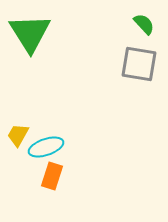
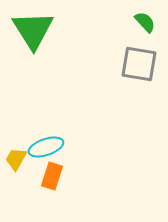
green semicircle: moved 1 px right, 2 px up
green triangle: moved 3 px right, 3 px up
yellow trapezoid: moved 2 px left, 24 px down
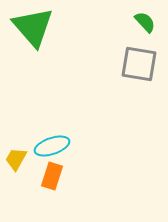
green triangle: moved 3 px up; rotated 9 degrees counterclockwise
cyan ellipse: moved 6 px right, 1 px up
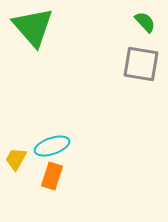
gray square: moved 2 px right
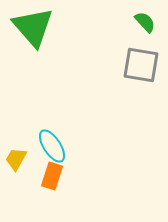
gray square: moved 1 px down
cyan ellipse: rotated 76 degrees clockwise
